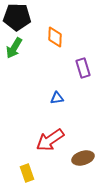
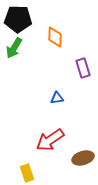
black pentagon: moved 1 px right, 2 px down
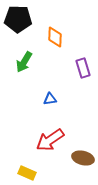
green arrow: moved 10 px right, 14 px down
blue triangle: moved 7 px left, 1 px down
brown ellipse: rotated 30 degrees clockwise
yellow rectangle: rotated 48 degrees counterclockwise
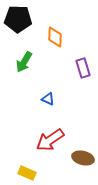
blue triangle: moved 2 px left; rotated 32 degrees clockwise
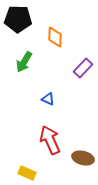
purple rectangle: rotated 60 degrees clockwise
red arrow: rotated 100 degrees clockwise
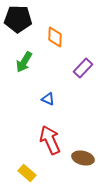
yellow rectangle: rotated 18 degrees clockwise
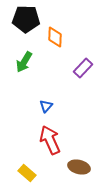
black pentagon: moved 8 px right
blue triangle: moved 2 px left, 7 px down; rotated 48 degrees clockwise
brown ellipse: moved 4 px left, 9 px down
